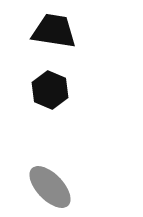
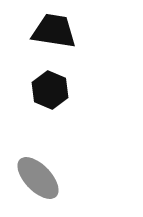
gray ellipse: moved 12 px left, 9 px up
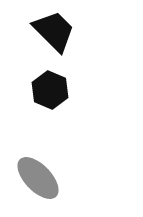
black trapezoid: rotated 36 degrees clockwise
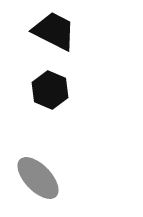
black trapezoid: rotated 18 degrees counterclockwise
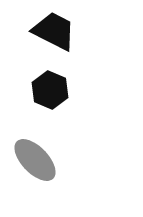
gray ellipse: moved 3 px left, 18 px up
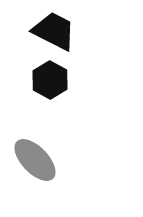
black hexagon: moved 10 px up; rotated 6 degrees clockwise
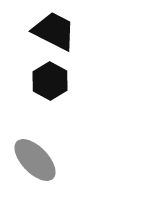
black hexagon: moved 1 px down
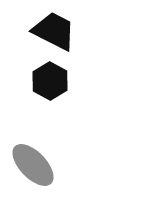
gray ellipse: moved 2 px left, 5 px down
